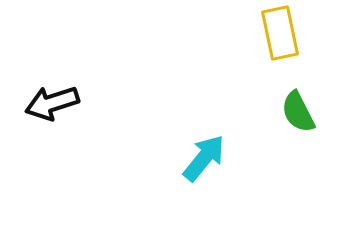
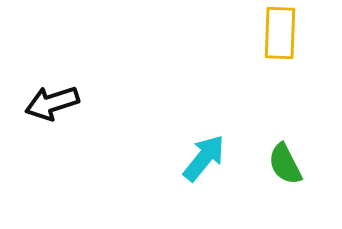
yellow rectangle: rotated 14 degrees clockwise
green semicircle: moved 13 px left, 52 px down
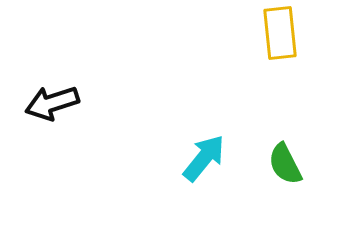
yellow rectangle: rotated 8 degrees counterclockwise
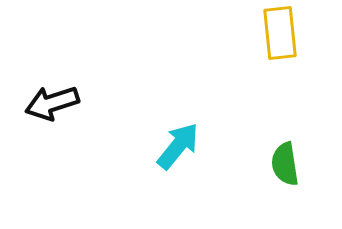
cyan arrow: moved 26 px left, 12 px up
green semicircle: rotated 18 degrees clockwise
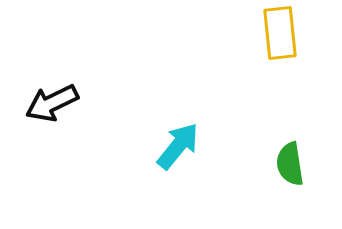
black arrow: rotated 8 degrees counterclockwise
green semicircle: moved 5 px right
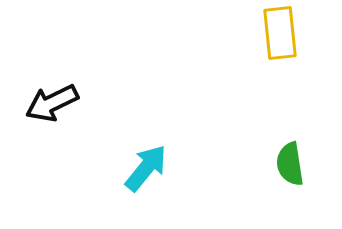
cyan arrow: moved 32 px left, 22 px down
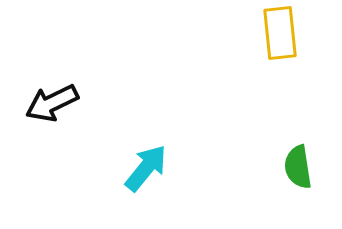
green semicircle: moved 8 px right, 3 px down
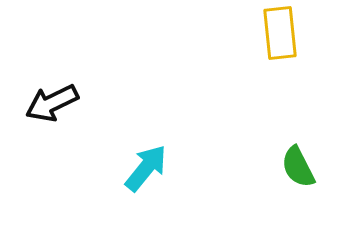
green semicircle: rotated 18 degrees counterclockwise
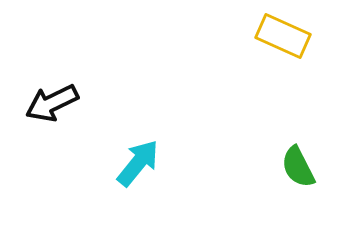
yellow rectangle: moved 3 px right, 3 px down; rotated 60 degrees counterclockwise
cyan arrow: moved 8 px left, 5 px up
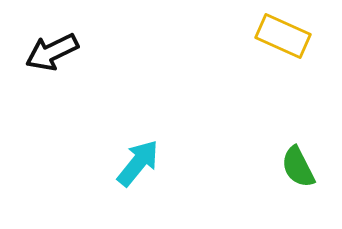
black arrow: moved 51 px up
